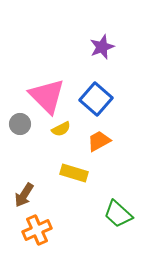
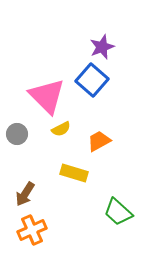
blue square: moved 4 px left, 19 px up
gray circle: moved 3 px left, 10 px down
brown arrow: moved 1 px right, 1 px up
green trapezoid: moved 2 px up
orange cross: moved 5 px left
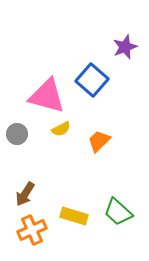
purple star: moved 23 px right
pink triangle: rotated 30 degrees counterclockwise
orange trapezoid: rotated 15 degrees counterclockwise
yellow rectangle: moved 43 px down
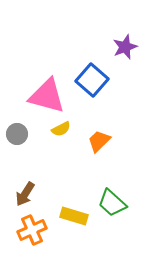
green trapezoid: moved 6 px left, 9 px up
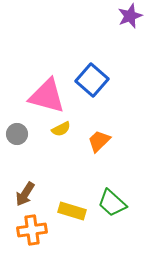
purple star: moved 5 px right, 31 px up
yellow rectangle: moved 2 px left, 5 px up
orange cross: rotated 16 degrees clockwise
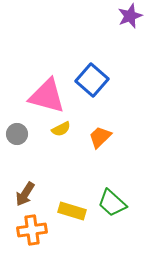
orange trapezoid: moved 1 px right, 4 px up
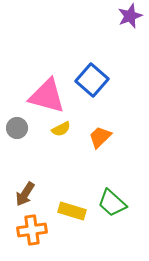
gray circle: moved 6 px up
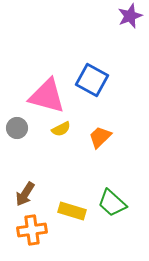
blue square: rotated 12 degrees counterclockwise
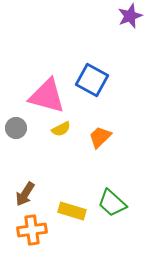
gray circle: moved 1 px left
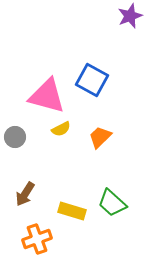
gray circle: moved 1 px left, 9 px down
orange cross: moved 5 px right, 9 px down; rotated 12 degrees counterclockwise
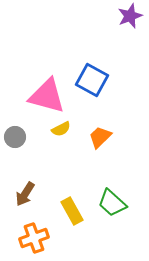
yellow rectangle: rotated 44 degrees clockwise
orange cross: moved 3 px left, 1 px up
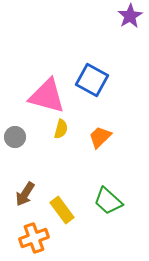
purple star: rotated 10 degrees counterclockwise
yellow semicircle: rotated 48 degrees counterclockwise
green trapezoid: moved 4 px left, 2 px up
yellow rectangle: moved 10 px left, 1 px up; rotated 8 degrees counterclockwise
